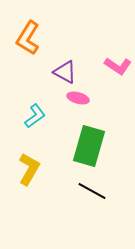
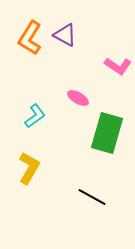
orange L-shape: moved 2 px right
purple triangle: moved 37 px up
pink ellipse: rotated 15 degrees clockwise
green rectangle: moved 18 px right, 13 px up
yellow L-shape: moved 1 px up
black line: moved 6 px down
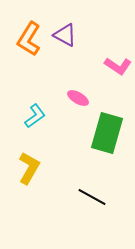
orange L-shape: moved 1 px left, 1 px down
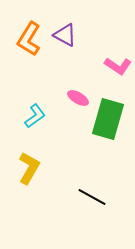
green rectangle: moved 1 px right, 14 px up
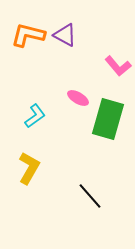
orange L-shape: moved 1 px left, 4 px up; rotated 72 degrees clockwise
pink L-shape: rotated 16 degrees clockwise
black line: moved 2 px left, 1 px up; rotated 20 degrees clockwise
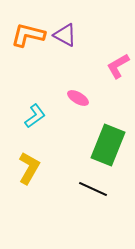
pink L-shape: rotated 100 degrees clockwise
green rectangle: moved 26 px down; rotated 6 degrees clockwise
black line: moved 3 px right, 7 px up; rotated 24 degrees counterclockwise
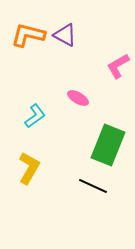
black line: moved 3 px up
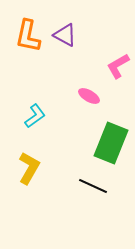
orange L-shape: moved 1 px down; rotated 92 degrees counterclockwise
pink ellipse: moved 11 px right, 2 px up
green rectangle: moved 3 px right, 2 px up
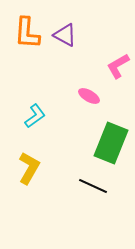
orange L-shape: moved 1 px left, 3 px up; rotated 8 degrees counterclockwise
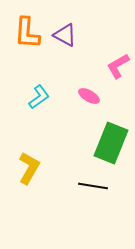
cyan L-shape: moved 4 px right, 19 px up
black line: rotated 16 degrees counterclockwise
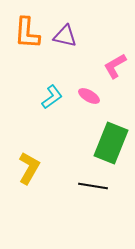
purple triangle: moved 1 px down; rotated 15 degrees counterclockwise
pink L-shape: moved 3 px left
cyan L-shape: moved 13 px right
